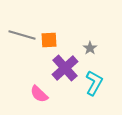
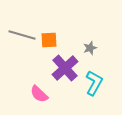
gray star: rotated 16 degrees clockwise
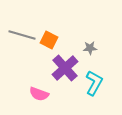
orange square: rotated 30 degrees clockwise
gray star: rotated 16 degrees clockwise
pink semicircle: rotated 24 degrees counterclockwise
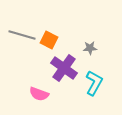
purple cross: moved 1 px left; rotated 12 degrees counterclockwise
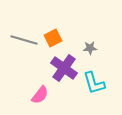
gray line: moved 2 px right, 5 px down
orange square: moved 4 px right, 2 px up; rotated 36 degrees clockwise
cyan L-shape: rotated 135 degrees clockwise
pink semicircle: moved 1 px right, 1 px down; rotated 72 degrees counterclockwise
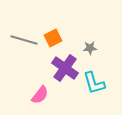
purple cross: moved 1 px right
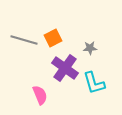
pink semicircle: rotated 60 degrees counterclockwise
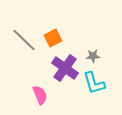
gray line: rotated 28 degrees clockwise
gray star: moved 3 px right, 8 px down
